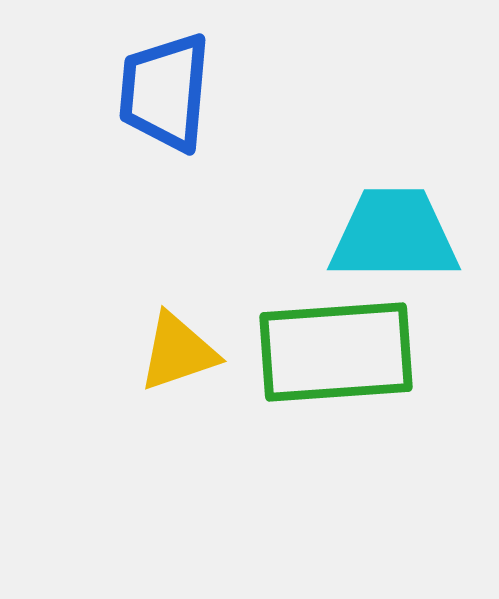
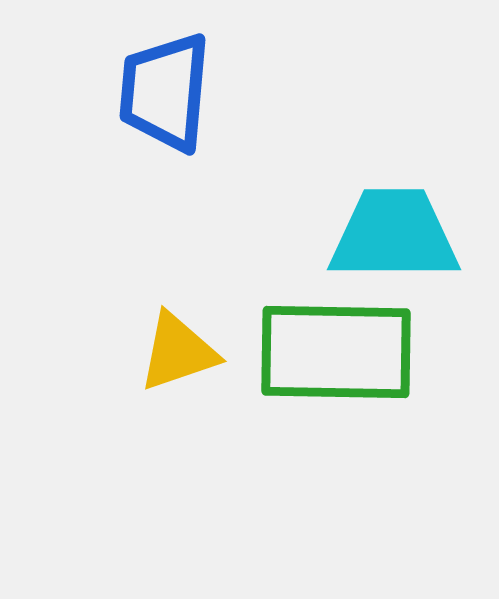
green rectangle: rotated 5 degrees clockwise
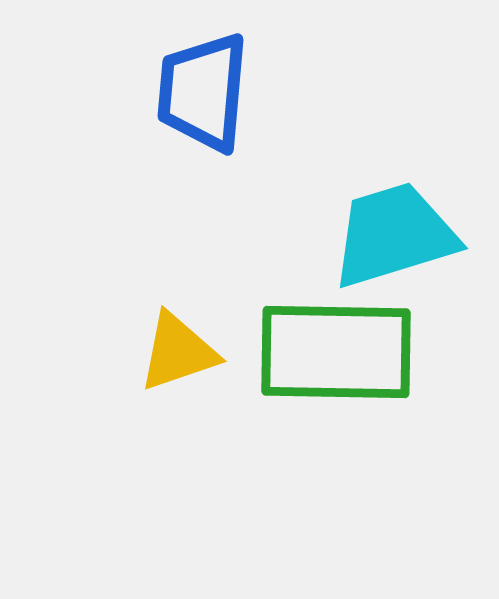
blue trapezoid: moved 38 px right
cyan trapezoid: rotated 17 degrees counterclockwise
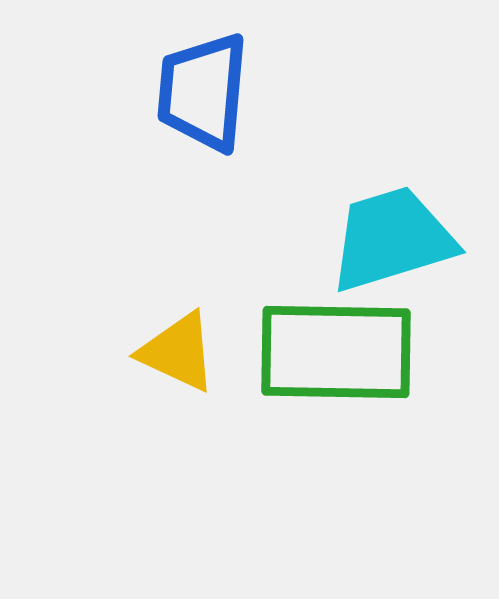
cyan trapezoid: moved 2 px left, 4 px down
yellow triangle: rotated 44 degrees clockwise
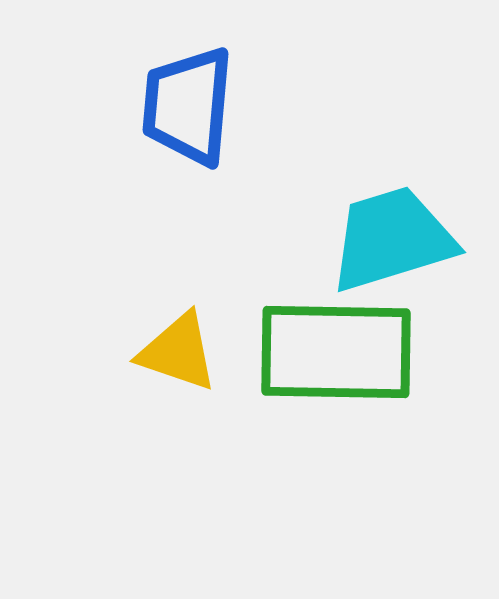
blue trapezoid: moved 15 px left, 14 px down
yellow triangle: rotated 6 degrees counterclockwise
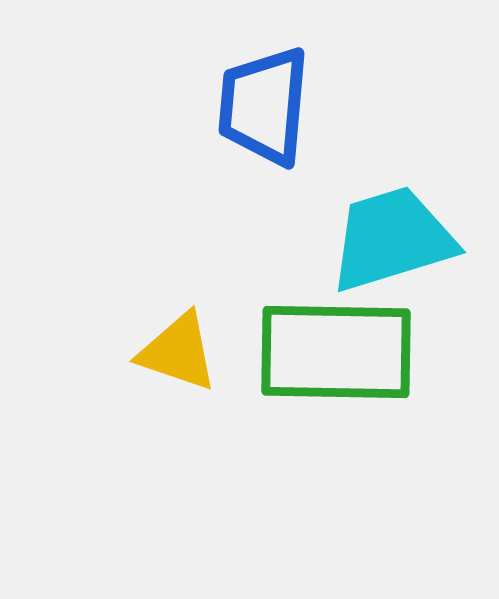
blue trapezoid: moved 76 px right
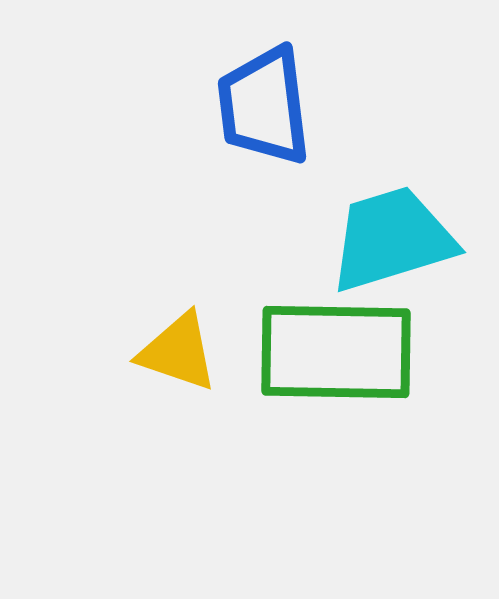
blue trapezoid: rotated 12 degrees counterclockwise
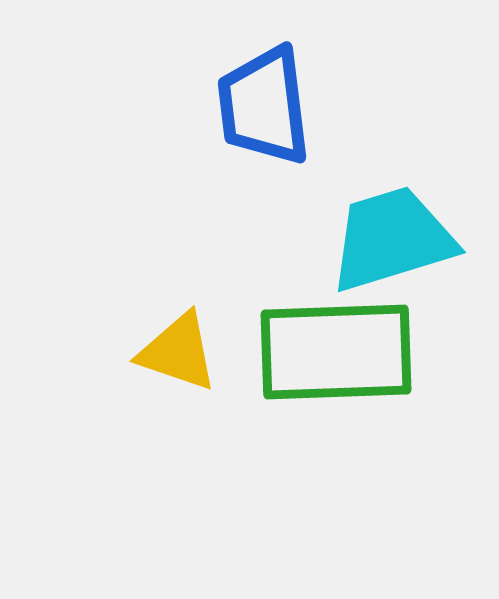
green rectangle: rotated 3 degrees counterclockwise
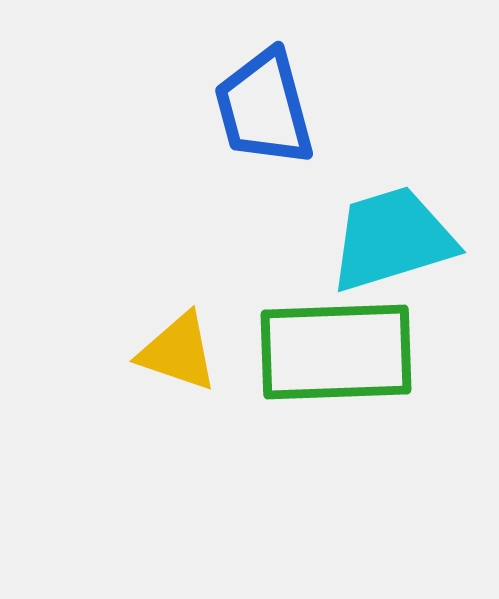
blue trapezoid: moved 2 px down; rotated 8 degrees counterclockwise
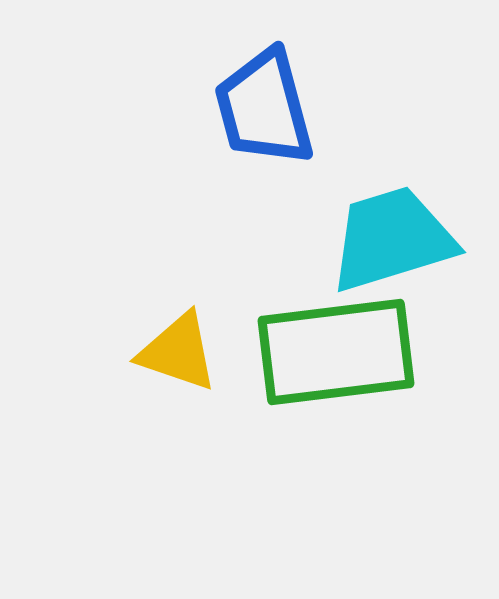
green rectangle: rotated 5 degrees counterclockwise
